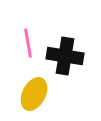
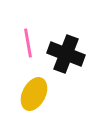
black cross: moved 1 px right, 2 px up; rotated 12 degrees clockwise
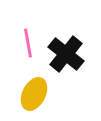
black cross: rotated 18 degrees clockwise
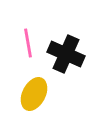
black cross: rotated 15 degrees counterclockwise
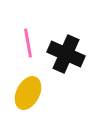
yellow ellipse: moved 6 px left, 1 px up
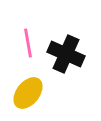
yellow ellipse: rotated 12 degrees clockwise
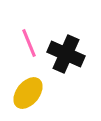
pink line: moved 1 px right; rotated 12 degrees counterclockwise
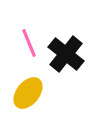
black cross: rotated 15 degrees clockwise
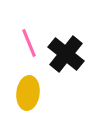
yellow ellipse: rotated 32 degrees counterclockwise
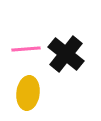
pink line: moved 3 px left, 6 px down; rotated 72 degrees counterclockwise
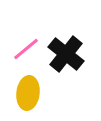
pink line: rotated 36 degrees counterclockwise
